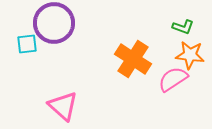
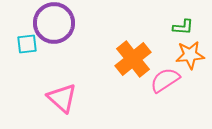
green L-shape: rotated 15 degrees counterclockwise
orange star: rotated 12 degrees counterclockwise
orange cross: rotated 18 degrees clockwise
pink semicircle: moved 8 px left, 1 px down
pink triangle: moved 1 px left, 8 px up
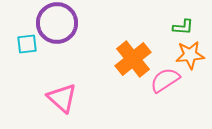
purple circle: moved 3 px right
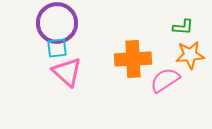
cyan square: moved 30 px right, 4 px down
orange cross: rotated 36 degrees clockwise
pink triangle: moved 5 px right, 26 px up
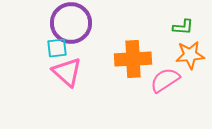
purple circle: moved 14 px right
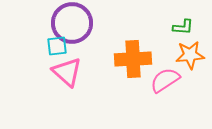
purple circle: moved 1 px right
cyan square: moved 2 px up
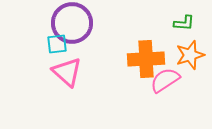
green L-shape: moved 1 px right, 4 px up
cyan square: moved 2 px up
orange star: rotated 12 degrees counterclockwise
orange cross: moved 13 px right
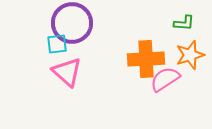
pink semicircle: moved 1 px up
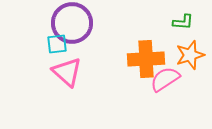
green L-shape: moved 1 px left, 1 px up
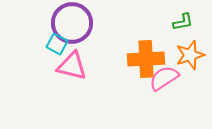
green L-shape: rotated 15 degrees counterclockwise
cyan square: rotated 35 degrees clockwise
pink triangle: moved 5 px right, 6 px up; rotated 28 degrees counterclockwise
pink semicircle: moved 1 px left, 1 px up
